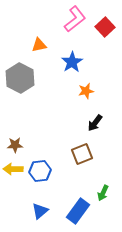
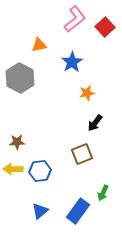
orange star: moved 1 px right, 2 px down
brown star: moved 2 px right, 3 px up
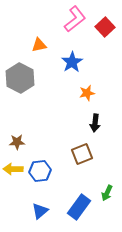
black arrow: rotated 30 degrees counterclockwise
green arrow: moved 4 px right
blue rectangle: moved 1 px right, 4 px up
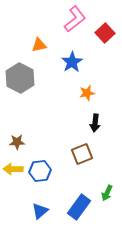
red square: moved 6 px down
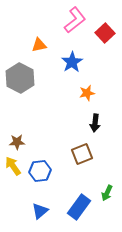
pink L-shape: moved 1 px down
yellow arrow: moved 3 px up; rotated 54 degrees clockwise
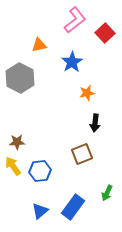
blue rectangle: moved 6 px left
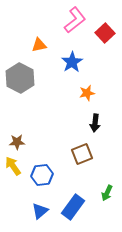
blue hexagon: moved 2 px right, 4 px down
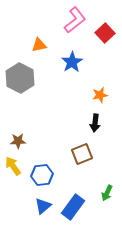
orange star: moved 13 px right, 2 px down
brown star: moved 1 px right, 1 px up
blue triangle: moved 3 px right, 5 px up
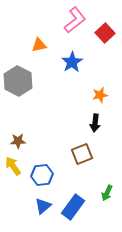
gray hexagon: moved 2 px left, 3 px down
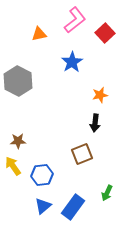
orange triangle: moved 11 px up
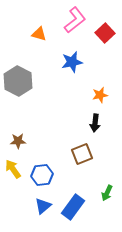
orange triangle: rotated 28 degrees clockwise
blue star: rotated 20 degrees clockwise
yellow arrow: moved 3 px down
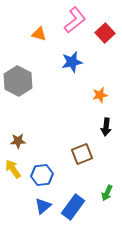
black arrow: moved 11 px right, 4 px down
